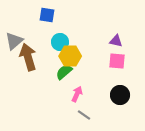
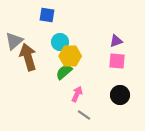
purple triangle: rotated 32 degrees counterclockwise
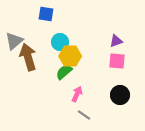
blue square: moved 1 px left, 1 px up
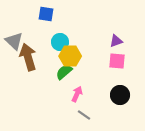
gray triangle: rotated 36 degrees counterclockwise
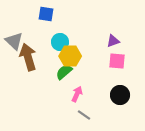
purple triangle: moved 3 px left
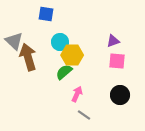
yellow hexagon: moved 2 px right, 1 px up
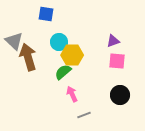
cyan circle: moved 1 px left
green semicircle: moved 1 px left
pink arrow: moved 5 px left; rotated 49 degrees counterclockwise
gray line: rotated 56 degrees counterclockwise
